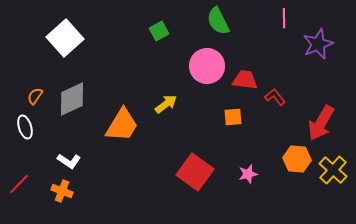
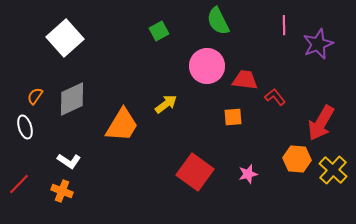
pink line: moved 7 px down
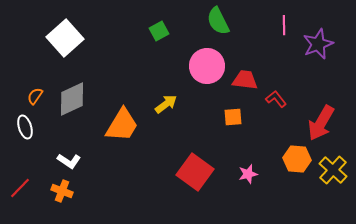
red L-shape: moved 1 px right, 2 px down
red line: moved 1 px right, 4 px down
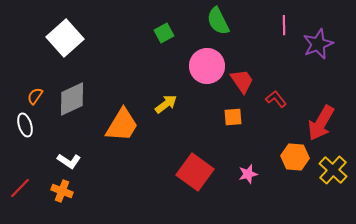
green square: moved 5 px right, 2 px down
red trapezoid: moved 3 px left, 1 px down; rotated 48 degrees clockwise
white ellipse: moved 2 px up
orange hexagon: moved 2 px left, 2 px up
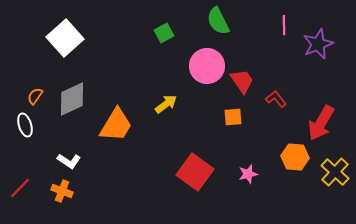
orange trapezoid: moved 6 px left
yellow cross: moved 2 px right, 2 px down
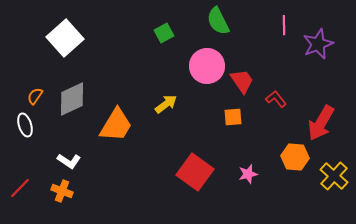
yellow cross: moved 1 px left, 4 px down
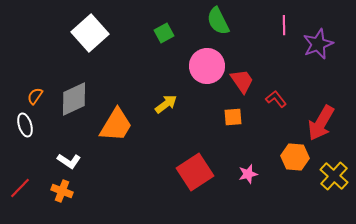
white square: moved 25 px right, 5 px up
gray diamond: moved 2 px right
red square: rotated 21 degrees clockwise
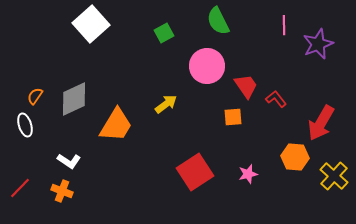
white square: moved 1 px right, 9 px up
red trapezoid: moved 4 px right, 5 px down
